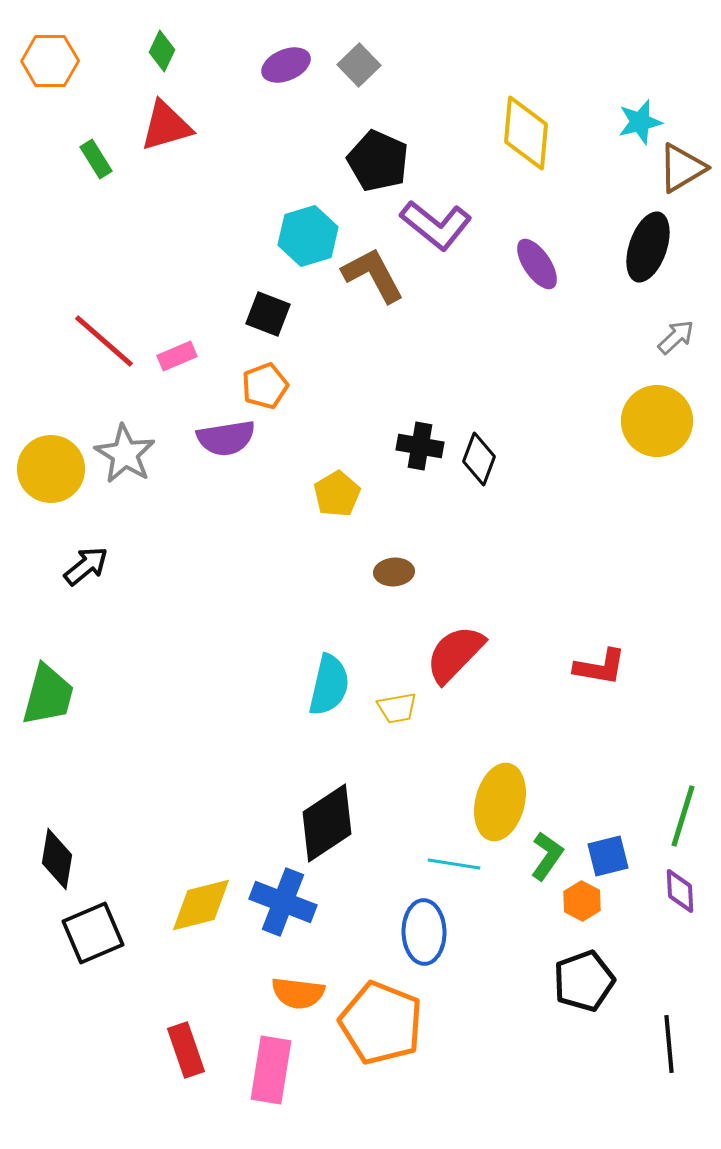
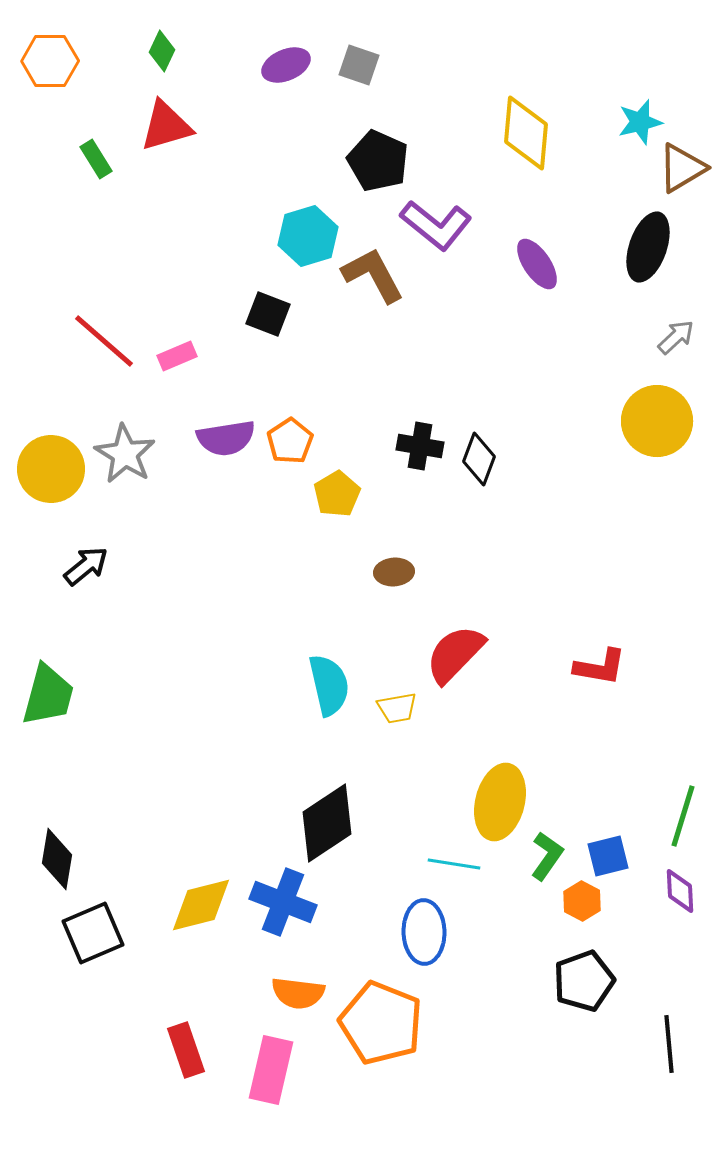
gray square at (359, 65): rotated 27 degrees counterclockwise
orange pentagon at (265, 386): moved 25 px right, 55 px down; rotated 12 degrees counterclockwise
cyan semicircle at (329, 685): rotated 26 degrees counterclockwise
pink rectangle at (271, 1070): rotated 4 degrees clockwise
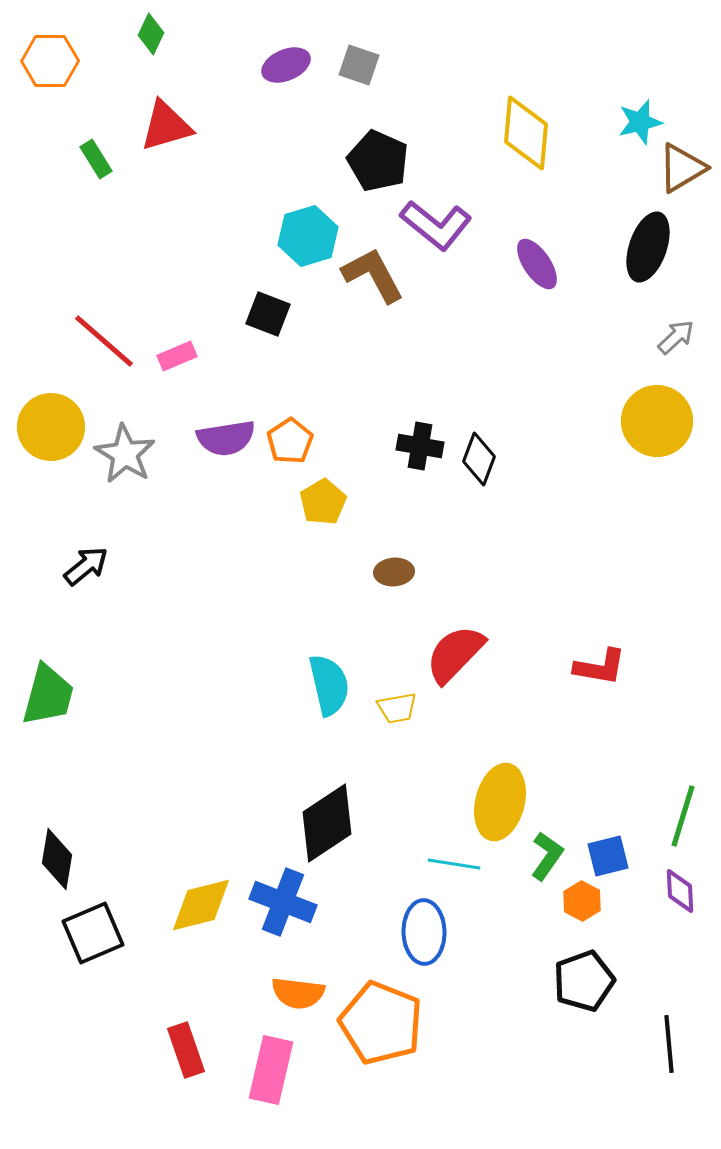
green diamond at (162, 51): moved 11 px left, 17 px up
yellow circle at (51, 469): moved 42 px up
yellow pentagon at (337, 494): moved 14 px left, 8 px down
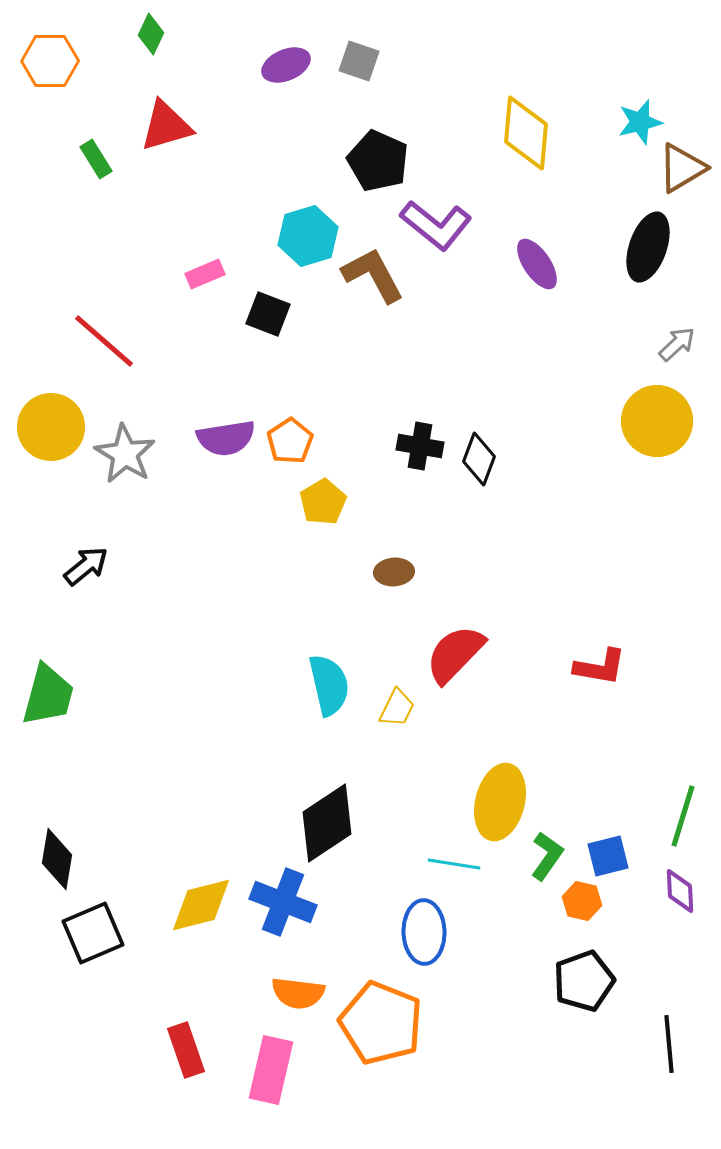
gray square at (359, 65): moved 4 px up
gray arrow at (676, 337): moved 1 px right, 7 px down
pink rectangle at (177, 356): moved 28 px right, 82 px up
yellow trapezoid at (397, 708): rotated 54 degrees counterclockwise
orange hexagon at (582, 901): rotated 15 degrees counterclockwise
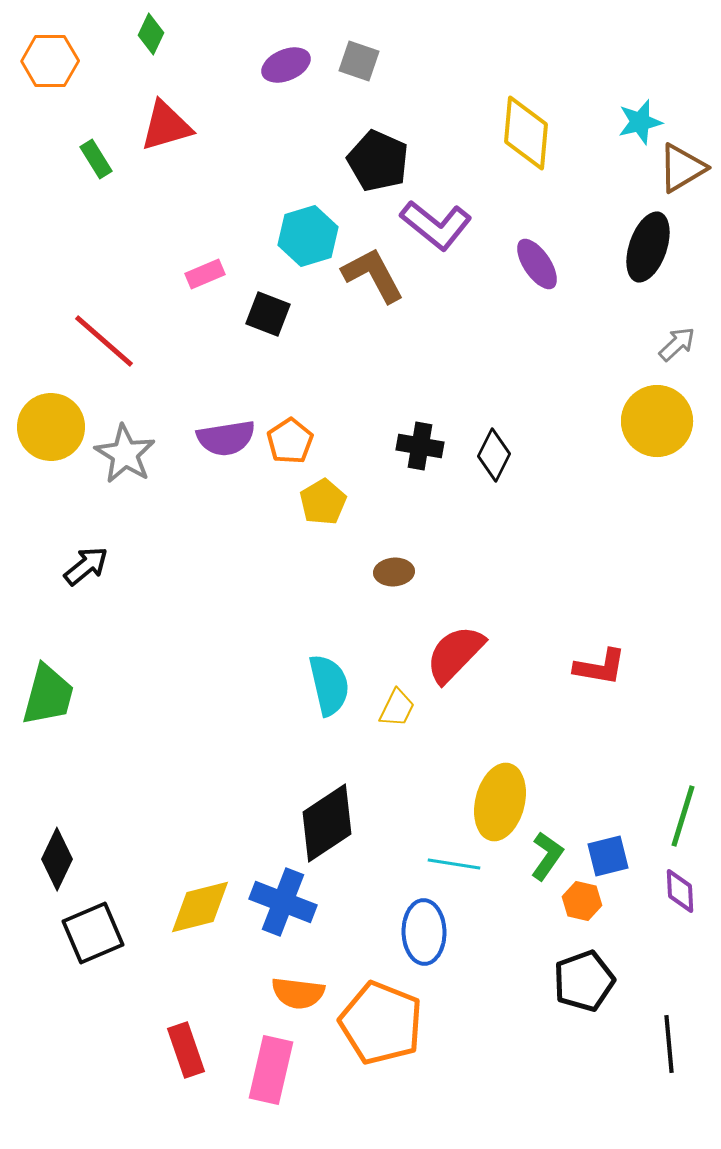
black diamond at (479, 459): moved 15 px right, 4 px up; rotated 6 degrees clockwise
black diamond at (57, 859): rotated 16 degrees clockwise
yellow diamond at (201, 905): moved 1 px left, 2 px down
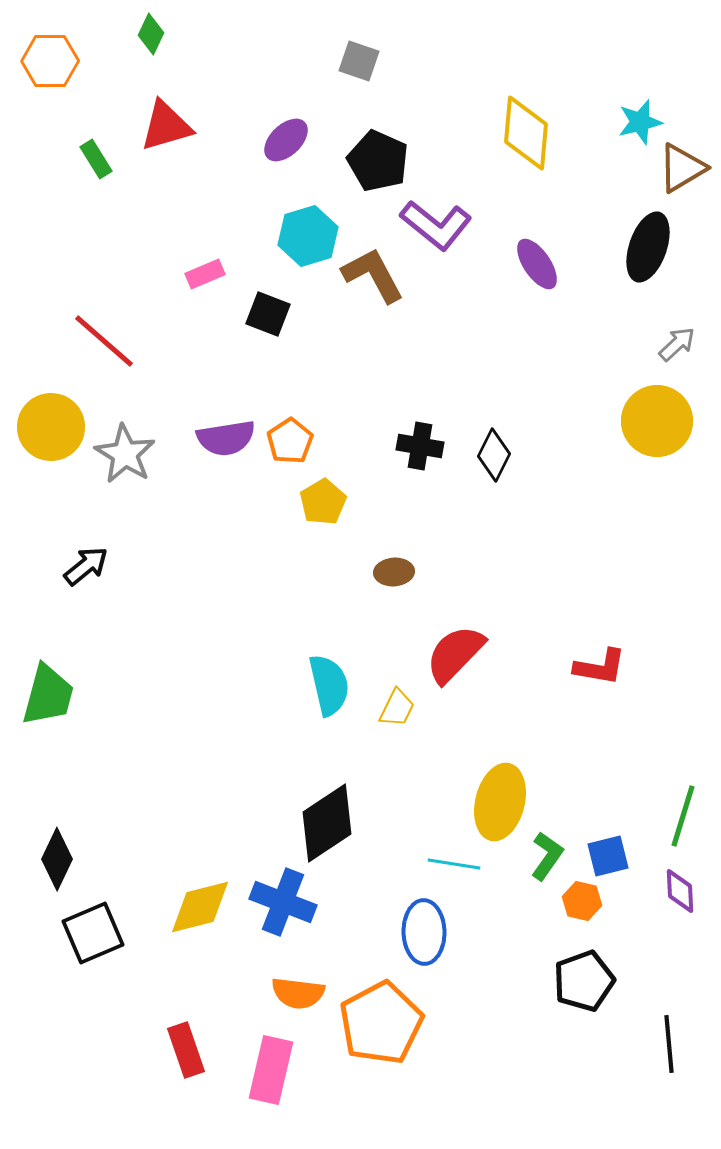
purple ellipse at (286, 65): moved 75 px down; rotated 21 degrees counterclockwise
orange pentagon at (381, 1023): rotated 22 degrees clockwise
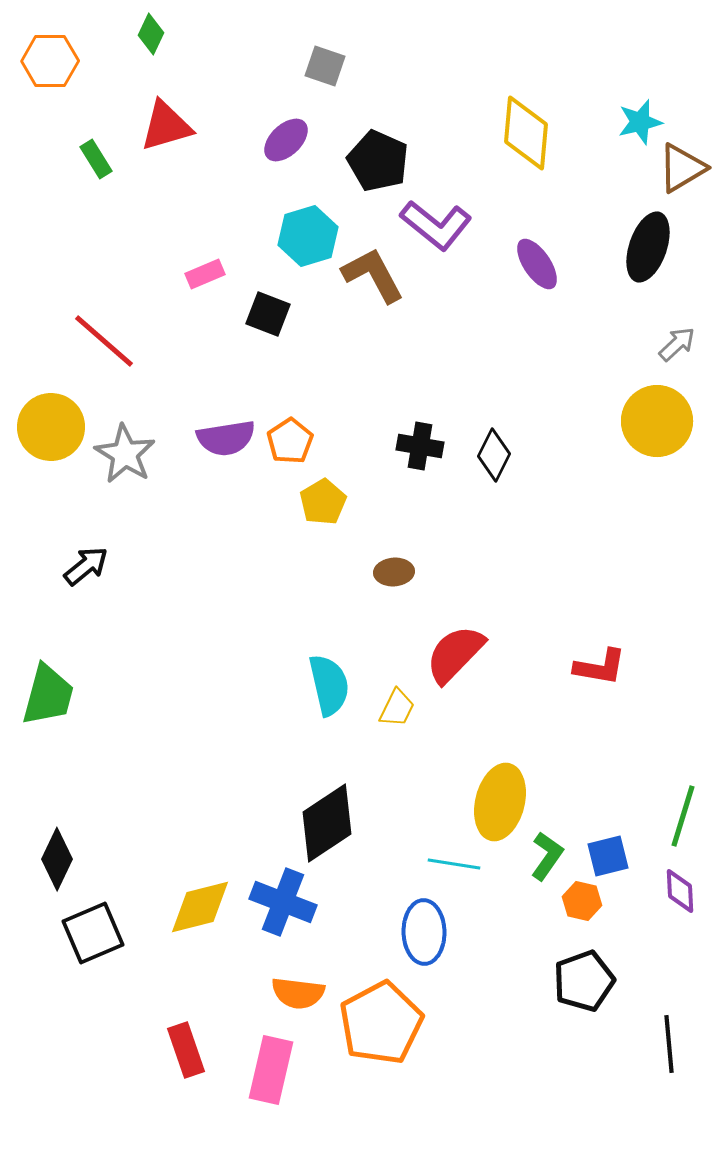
gray square at (359, 61): moved 34 px left, 5 px down
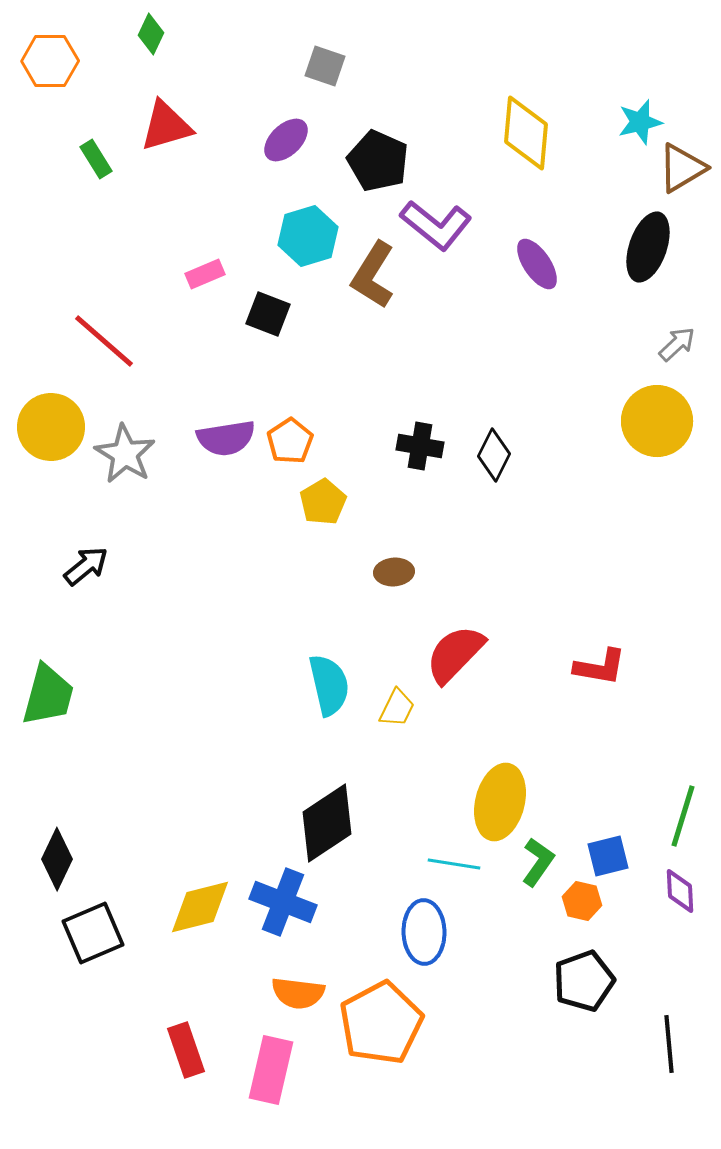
brown L-shape at (373, 275): rotated 120 degrees counterclockwise
green L-shape at (547, 856): moved 9 px left, 6 px down
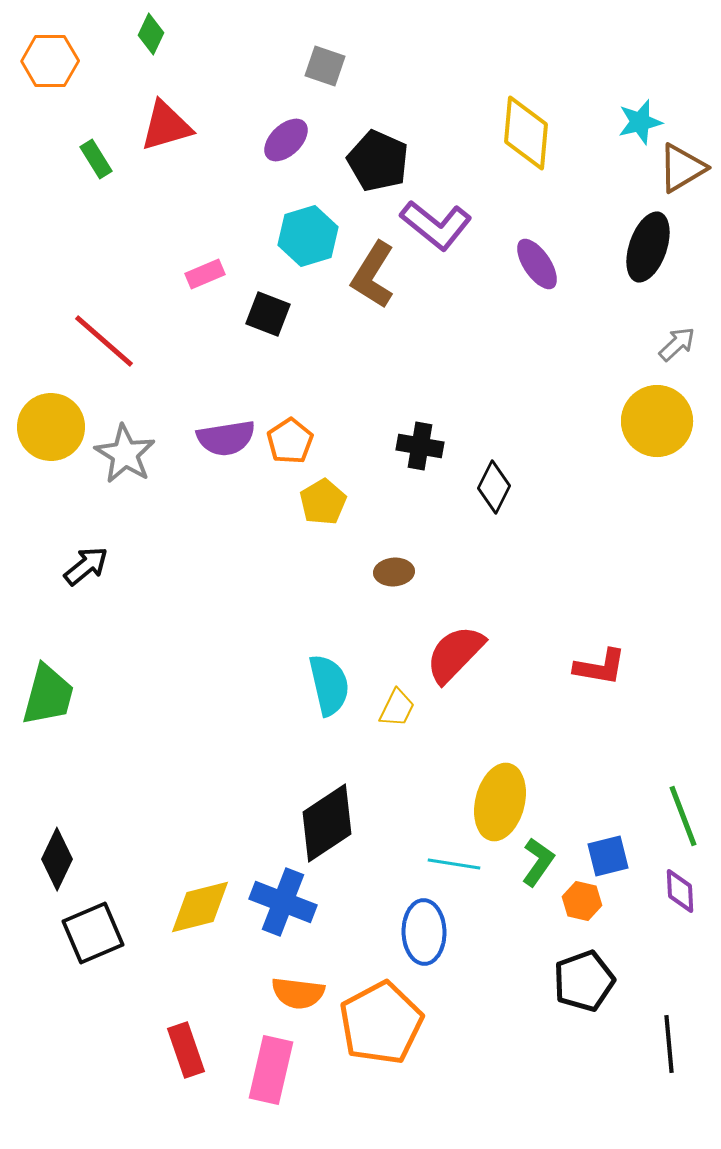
black diamond at (494, 455): moved 32 px down
green line at (683, 816): rotated 38 degrees counterclockwise
